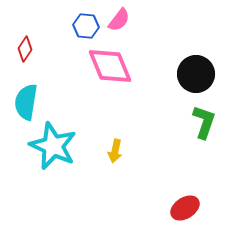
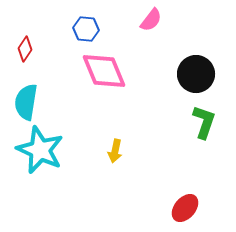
pink semicircle: moved 32 px right
blue hexagon: moved 3 px down
pink diamond: moved 6 px left, 5 px down
cyan star: moved 13 px left, 4 px down
red ellipse: rotated 16 degrees counterclockwise
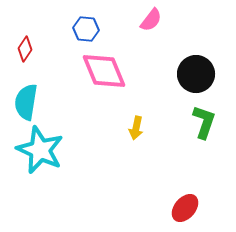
yellow arrow: moved 21 px right, 23 px up
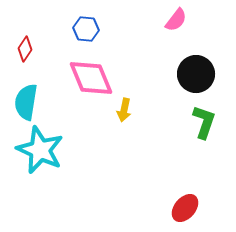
pink semicircle: moved 25 px right
pink diamond: moved 13 px left, 7 px down
yellow arrow: moved 12 px left, 18 px up
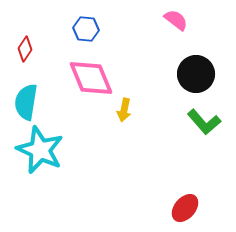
pink semicircle: rotated 90 degrees counterclockwise
green L-shape: rotated 120 degrees clockwise
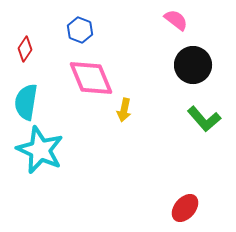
blue hexagon: moved 6 px left, 1 px down; rotated 15 degrees clockwise
black circle: moved 3 px left, 9 px up
green L-shape: moved 3 px up
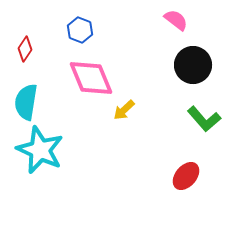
yellow arrow: rotated 35 degrees clockwise
red ellipse: moved 1 px right, 32 px up
